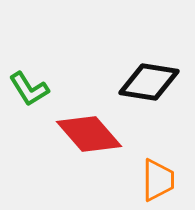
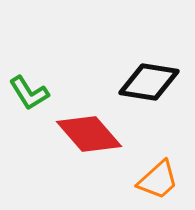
green L-shape: moved 4 px down
orange trapezoid: rotated 48 degrees clockwise
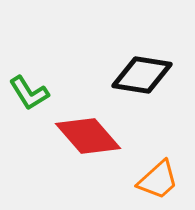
black diamond: moved 7 px left, 7 px up
red diamond: moved 1 px left, 2 px down
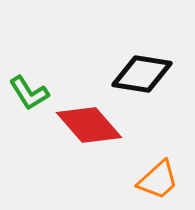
black diamond: moved 1 px up
red diamond: moved 1 px right, 11 px up
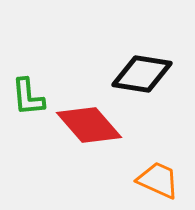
green L-shape: moved 1 px left, 4 px down; rotated 27 degrees clockwise
orange trapezoid: rotated 114 degrees counterclockwise
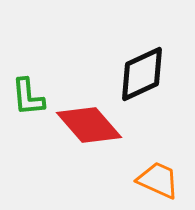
black diamond: rotated 34 degrees counterclockwise
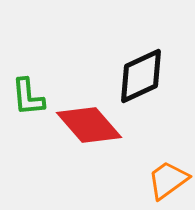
black diamond: moved 1 px left, 2 px down
orange trapezoid: moved 10 px right; rotated 60 degrees counterclockwise
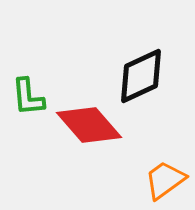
orange trapezoid: moved 3 px left
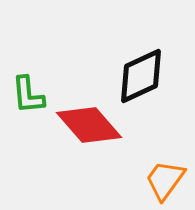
green L-shape: moved 2 px up
orange trapezoid: rotated 18 degrees counterclockwise
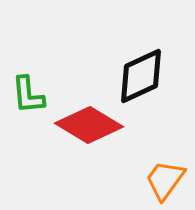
red diamond: rotated 18 degrees counterclockwise
